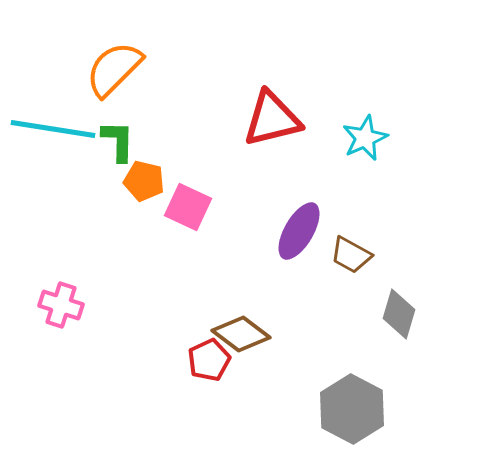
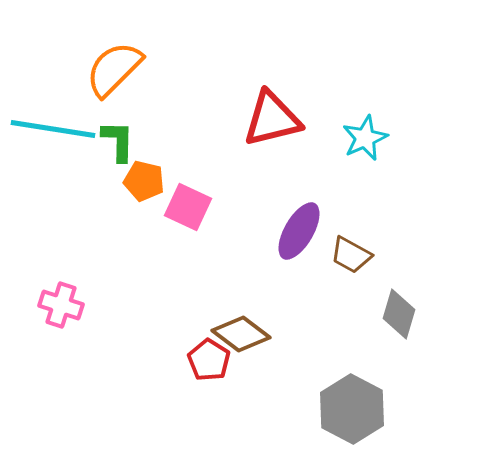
red pentagon: rotated 15 degrees counterclockwise
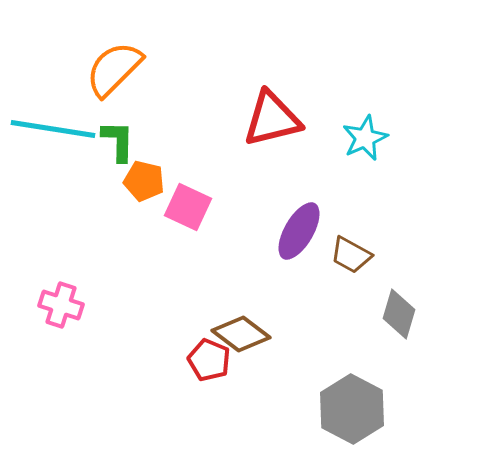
red pentagon: rotated 9 degrees counterclockwise
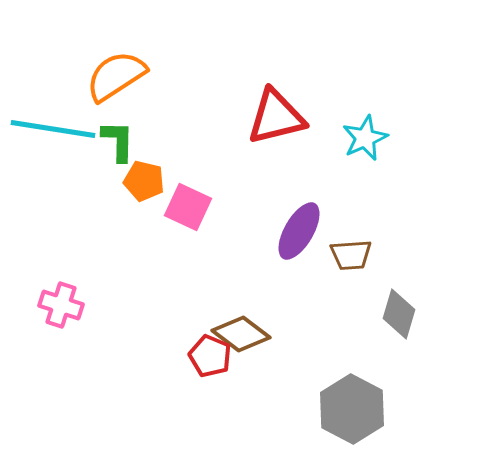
orange semicircle: moved 2 px right, 7 px down; rotated 12 degrees clockwise
red triangle: moved 4 px right, 2 px up
brown trapezoid: rotated 33 degrees counterclockwise
red pentagon: moved 1 px right, 4 px up
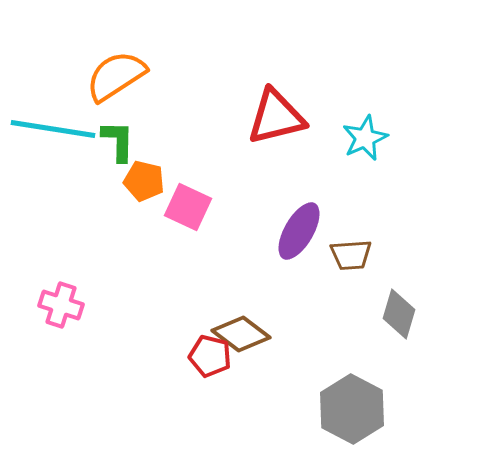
red pentagon: rotated 9 degrees counterclockwise
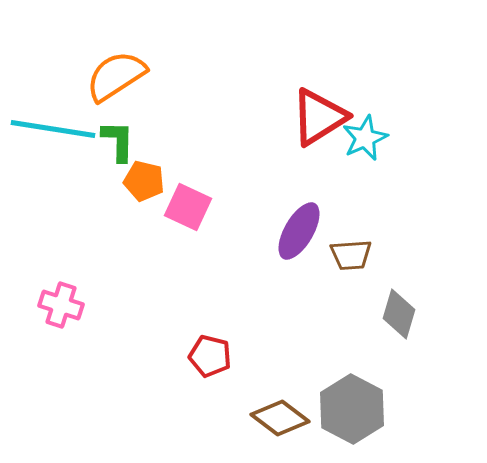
red triangle: moved 43 px right; rotated 18 degrees counterclockwise
brown diamond: moved 39 px right, 84 px down
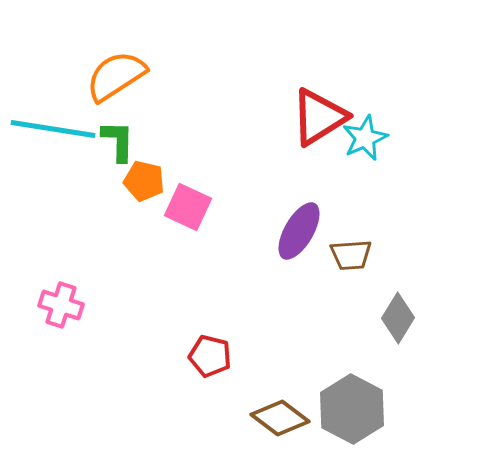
gray diamond: moved 1 px left, 4 px down; rotated 15 degrees clockwise
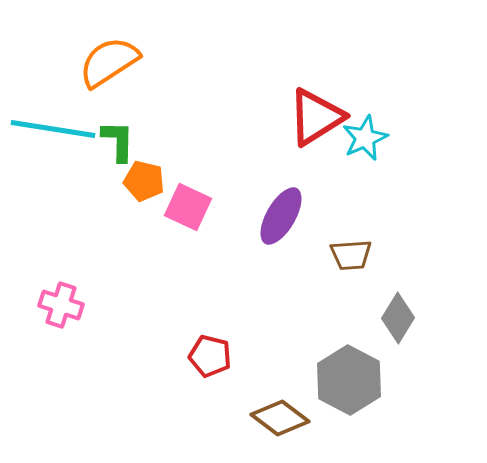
orange semicircle: moved 7 px left, 14 px up
red triangle: moved 3 px left
purple ellipse: moved 18 px left, 15 px up
gray hexagon: moved 3 px left, 29 px up
